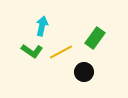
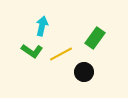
yellow line: moved 2 px down
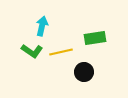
green rectangle: rotated 45 degrees clockwise
yellow line: moved 2 px up; rotated 15 degrees clockwise
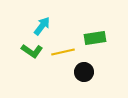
cyan arrow: rotated 24 degrees clockwise
yellow line: moved 2 px right
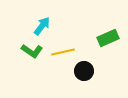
green rectangle: moved 13 px right; rotated 15 degrees counterclockwise
black circle: moved 1 px up
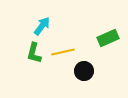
green L-shape: moved 2 px right, 2 px down; rotated 70 degrees clockwise
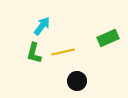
black circle: moved 7 px left, 10 px down
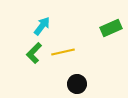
green rectangle: moved 3 px right, 10 px up
green L-shape: rotated 30 degrees clockwise
black circle: moved 3 px down
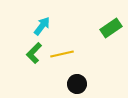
green rectangle: rotated 10 degrees counterclockwise
yellow line: moved 1 px left, 2 px down
